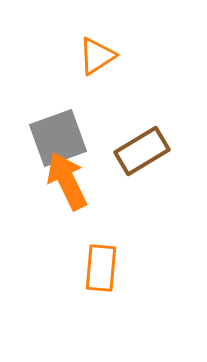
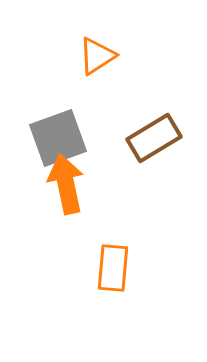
brown rectangle: moved 12 px right, 13 px up
orange arrow: moved 1 px left, 3 px down; rotated 14 degrees clockwise
orange rectangle: moved 12 px right
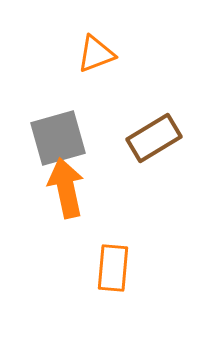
orange triangle: moved 1 px left, 2 px up; rotated 12 degrees clockwise
gray square: rotated 4 degrees clockwise
orange arrow: moved 4 px down
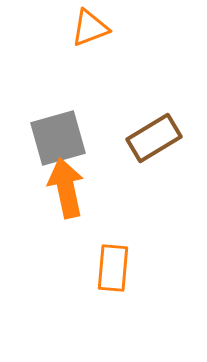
orange triangle: moved 6 px left, 26 px up
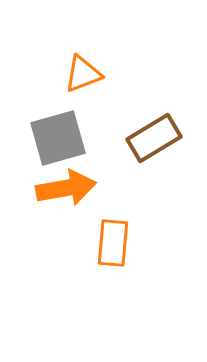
orange triangle: moved 7 px left, 46 px down
orange arrow: rotated 92 degrees clockwise
orange rectangle: moved 25 px up
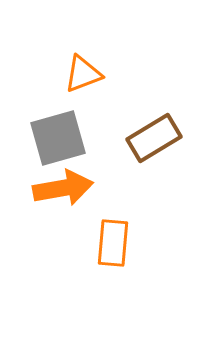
orange arrow: moved 3 px left
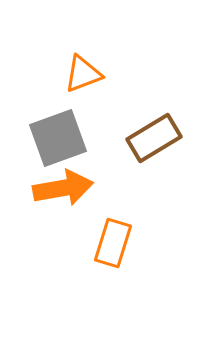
gray square: rotated 4 degrees counterclockwise
orange rectangle: rotated 12 degrees clockwise
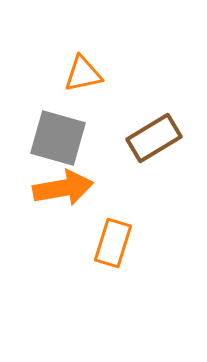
orange triangle: rotated 9 degrees clockwise
gray square: rotated 36 degrees clockwise
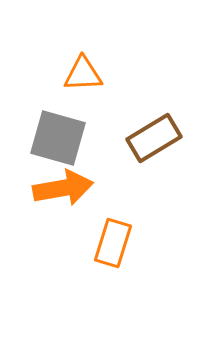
orange triangle: rotated 9 degrees clockwise
